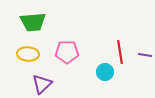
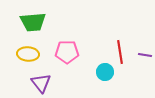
purple triangle: moved 1 px left, 1 px up; rotated 25 degrees counterclockwise
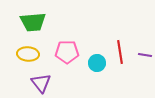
cyan circle: moved 8 px left, 9 px up
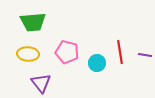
pink pentagon: rotated 15 degrees clockwise
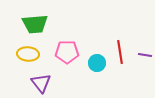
green trapezoid: moved 2 px right, 2 px down
pink pentagon: rotated 15 degrees counterclockwise
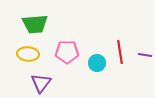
purple triangle: rotated 15 degrees clockwise
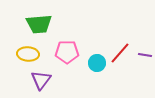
green trapezoid: moved 4 px right
red line: moved 1 px down; rotated 50 degrees clockwise
purple triangle: moved 3 px up
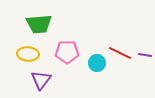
red line: rotated 75 degrees clockwise
